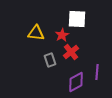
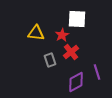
purple line: rotated 21 degrees counterclockwise
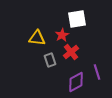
white square: rotated 12 degrees counterclockwise
yellow triangle: moved 1 px right, 5 px down
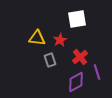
red star: moved 2 px left, 5 px down
red cross: moved 9 px right, 5 px down
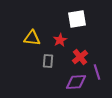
yellow triangle: moved 5 px left
gray rectangle: moved 2 px left, 1 px down; rotated 24 degrees clockwise
purple diamond: rotated 25 degrees clockwise
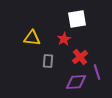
red star: moved 4 px right, 1 px up
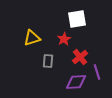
yellow triangle: rotated 24 degrees counterclockwise
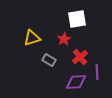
gray rectangle: moved 1 px right, 1 px up; rotated 64 degrees counterclockwise
purple line: rotated 14 degrees clockwise
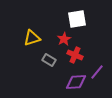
red cross: moved 5 px left, 2 px up; rotated 28 degrees counterclockwise
purple line: rotated 42 degrees clockwise
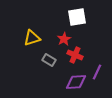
white square: moved 2 px up
purple line: rotated 14 degrees counterclockwise
